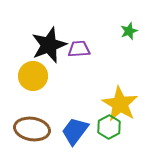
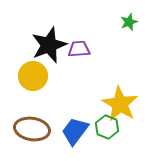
green star: moved 9 px up
green hexagon: moved 2 px left; rotated 10 degrees counterclockwise
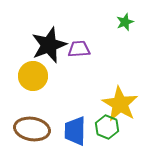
green star: moved 4 px left
blue trapezoid: rotated 36 degrees counterclockwise
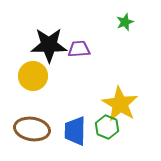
black star: rotated 21 degrees clockwise
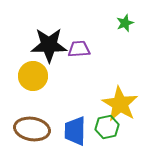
green star: moved 1 px down
green hexagon: rotated 25 degrees clockwise
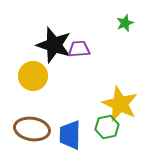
black star: moved 5 px right; rotated 18 degrees clockwise
yellow star: rotated 6 degrees counterclockwise
blue trapezoid: moved 5 px left, 4 px down
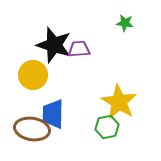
green star: rotated 30 degrees clockwise
yellow circle: moved 1 px up
yellow star: moved 1 px left, 2 px up; rotated 6 degrees clockwise
blue trapezoid: moved 17 px left, 21 px up
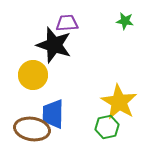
green star: moved 2 px up
purple trapezoid: moved 12 px left, 26 px up
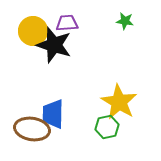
yellow circle: moved 44 px up
